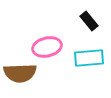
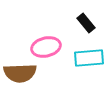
black rectangle: moved 3 px left, 2 px down
pink ellipse: moved 1 px left
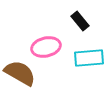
black rectangle: moved 6 px left, 2 px up
brown semicircle: rotated 148 degrees counterclockwise
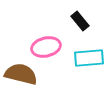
brown semicircle: moved 1 px right, 1 px down; rotated 16 degrees counterclockwise
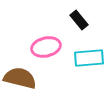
black rectangle: moved 1 px left, 1 px up
brown semicircle: moved 1 px left, 4 px down
